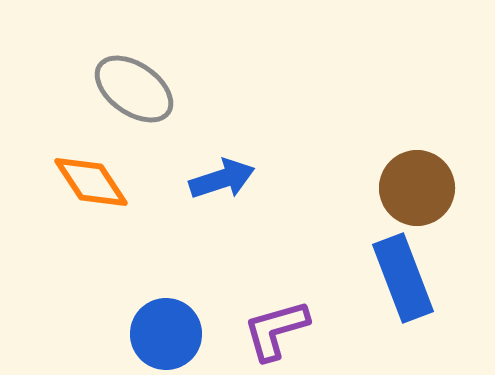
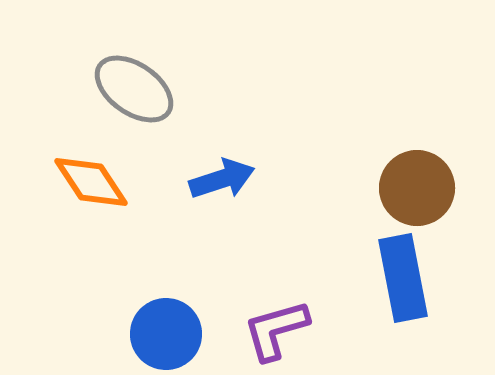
blue rectangle: rotated 10 degrees clockwise
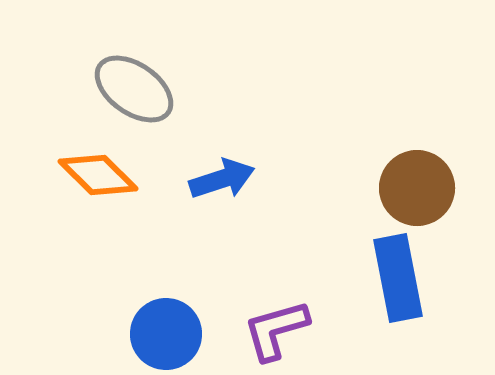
orange diamond: moved 7 px right, 7 px up; rotated 12 degrees counterclockwise
blue rectangle: moved 5 px left
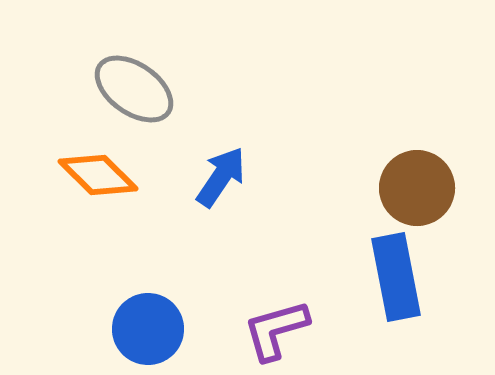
blue arrow: moved 1 px left, 2 px up; rotated 38 degrees counterclockwise
blue rectangle: moved 2 px left, 1 px up
blue circle: moved 18 px left, 5 px up
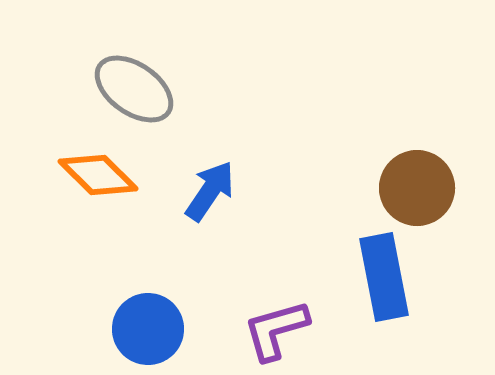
blue arrow: moved 11 px left, 14 px down
blue rectangle: moved 12 px left
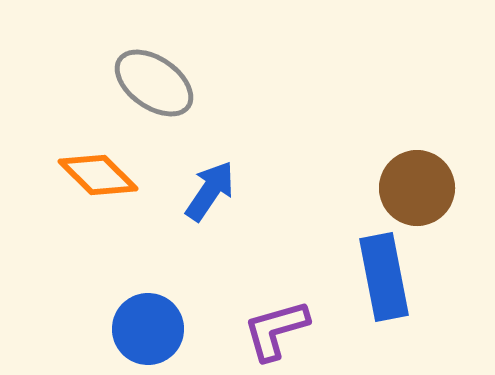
gray ellipse: moved 20 px right, 6 px up
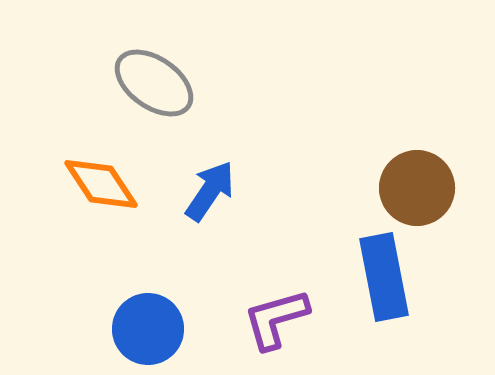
orange diamond: moved 3 px right, 9 px down; rotated 12 degrees clockwise
purple L-shape: moved 11 px up
